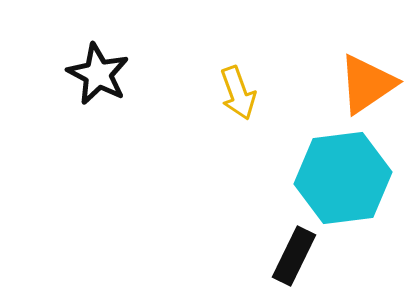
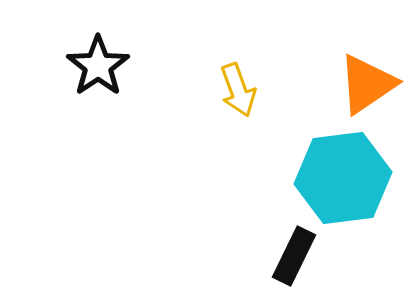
black star: moved 8 px up; rotated 10 degrees clockwise
yellow arrow: moved 3 px up
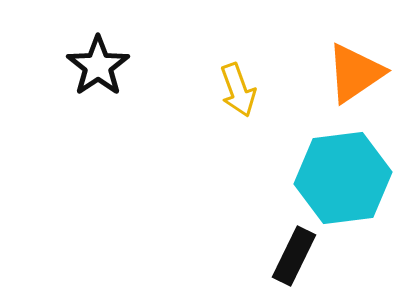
orange triangle: moved 12 px left, 11 px up
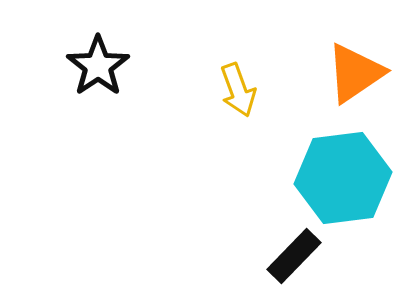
black rectangle: rotated 18 degrees clockwise
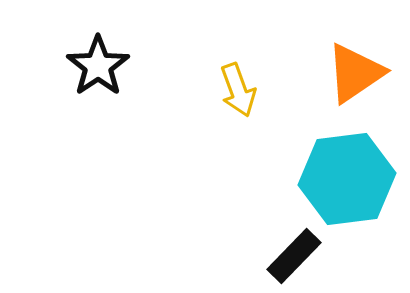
cyan hexagon: moved 4 px right, 1 px down
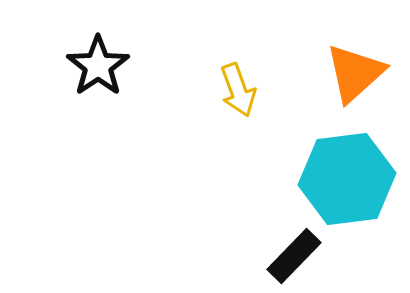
orange triangle: rotated 8 degrees counterclockwise
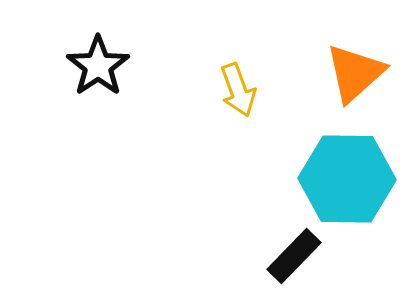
cyan hexagon: rotated 8 degrees clockwise
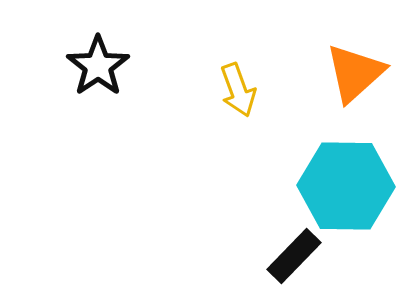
cyan hexagon: moved 1 px left, 7 px down
